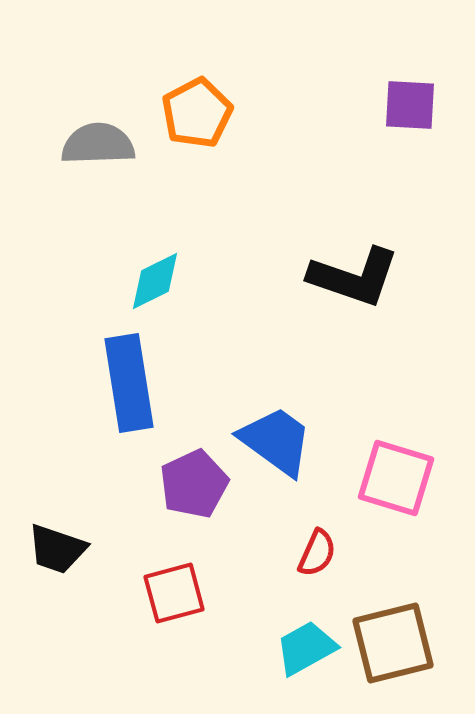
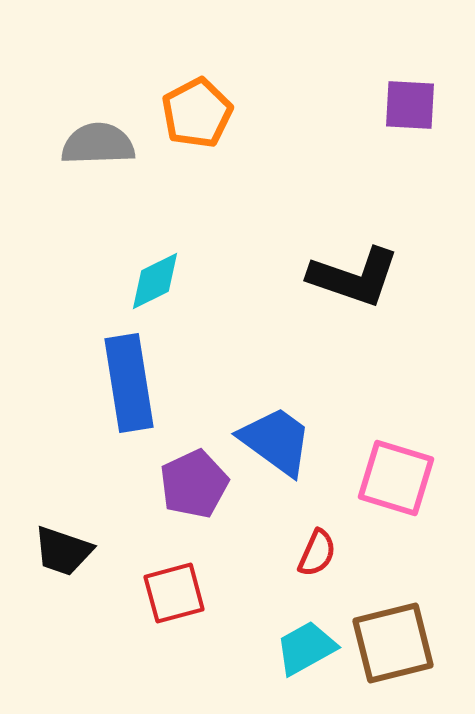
black trapezoid: moved 6 px right, 2 px down
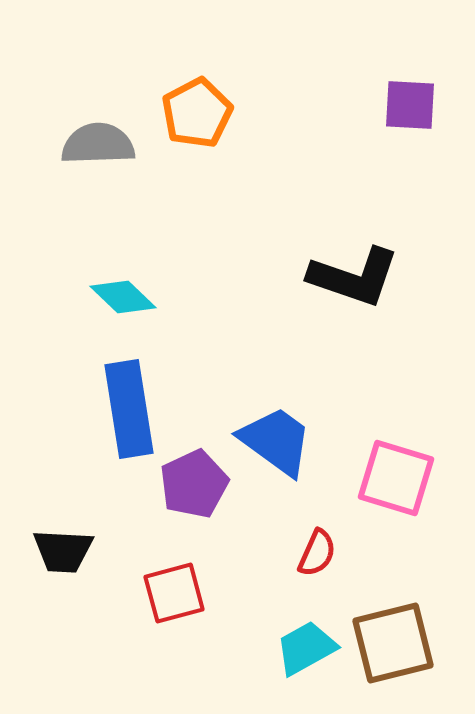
cyan diamond: moved 32 px left, 16 px down; rotated 70 degrees clockwise
blue rectangle: moved 26 px down
black trapezoid: rotated 16 degrees counterclockwise
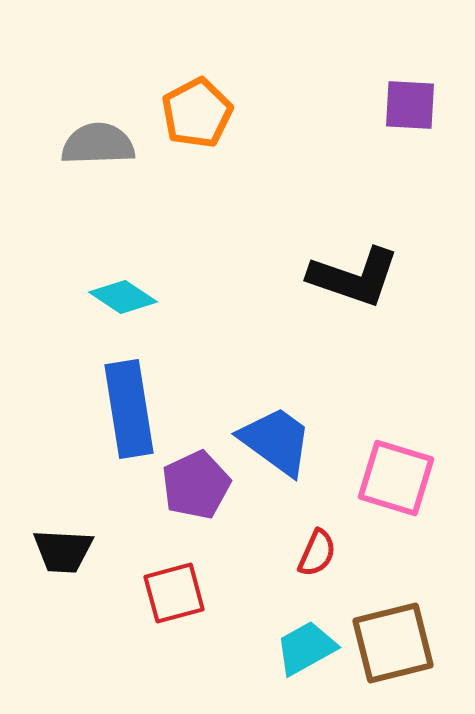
cyan diamond: rotated 10 degrees counterclockwise
purple pentagon: moved 2 px right, 1 px down
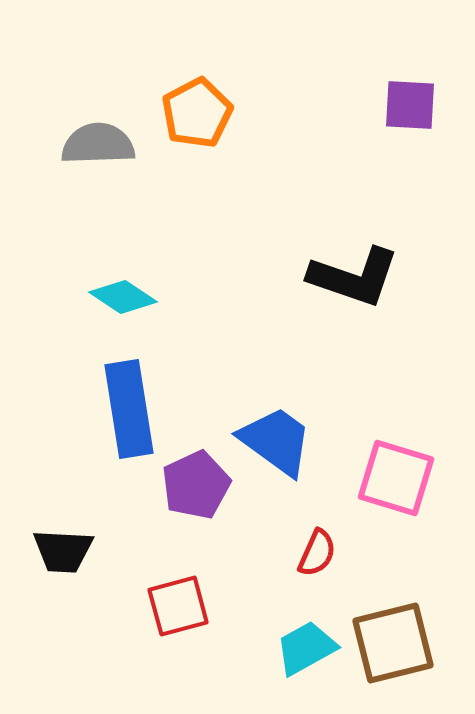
red square: moved 4 px right, 13 px down
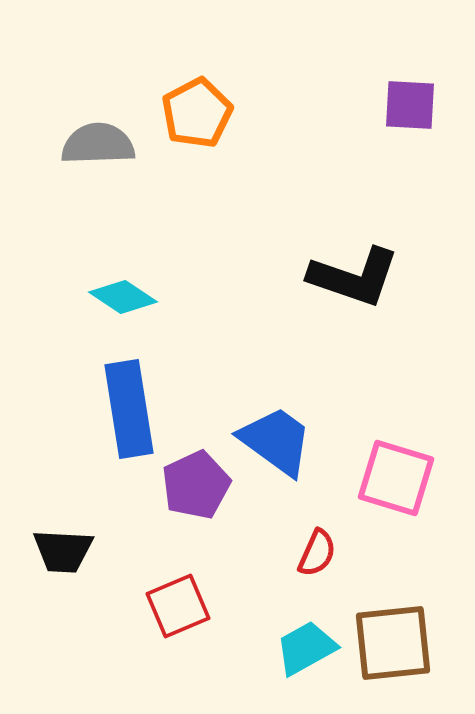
red square: rotated 8 degrees counterclockwise
brown square: rotated 8 degrees clockwise
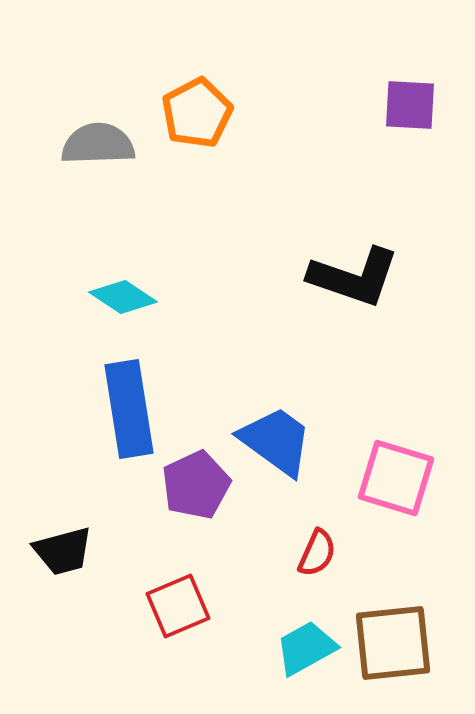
black trapezoid: rotated 18 degrees counterclockwise
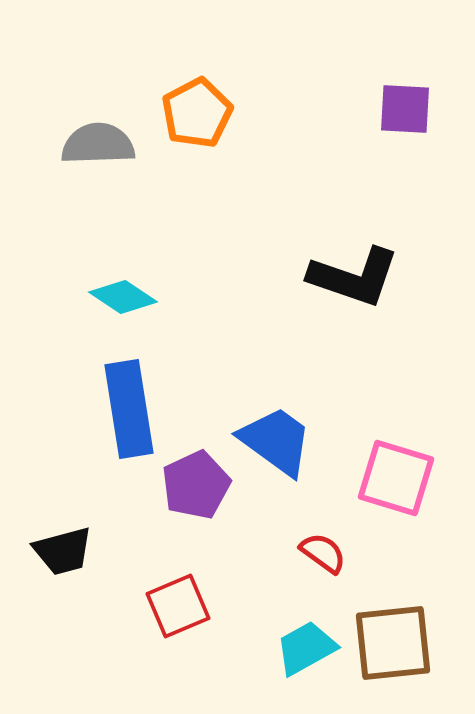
purple square: moved 5 px left, 4 px down
red semicircle: moved 6 px right; rotated 78 degrees counterclockwise
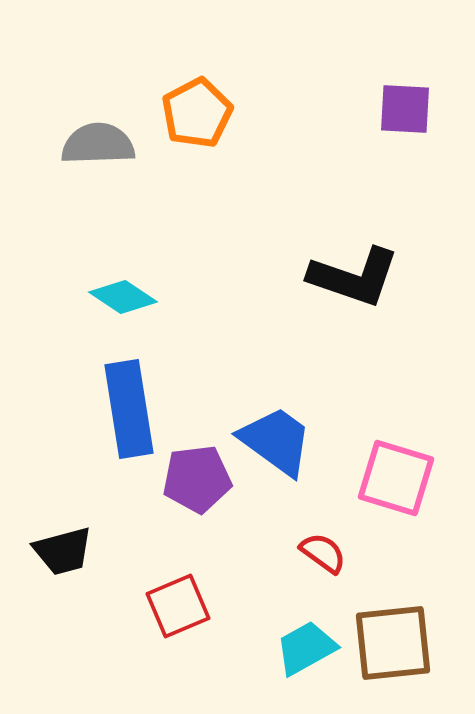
purple pentagon: moved 1 px right, 6 px up; rotated 18 degrees clockwise
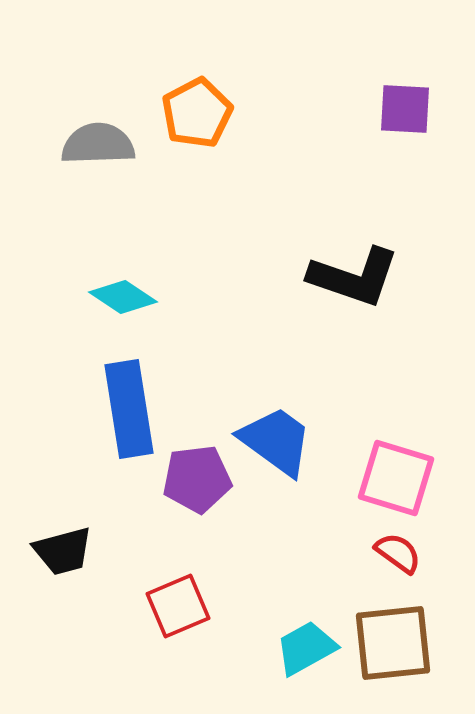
red semicircle: moved 75 px right
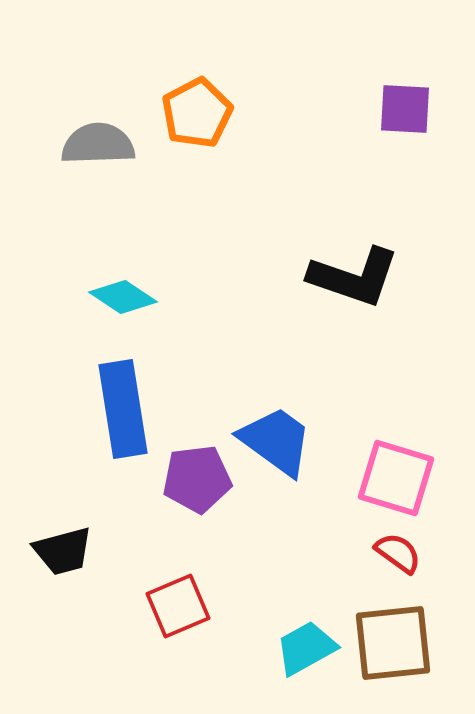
blue rectangle: moved 6 px left
